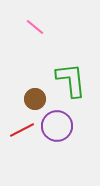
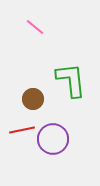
brown circle: moved 2 px left
purple circle: moved 4 px left, 13 px down
red line: rotated 15 degrees clockwise
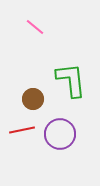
purple circle: moved 7 px right, 5 px up
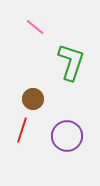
green L-shape: moved 18 px up; rotated 24 degrees clockwise
red line: rotated 60 degrees counterclockwise
purple circle: moved 7 px right, 2 px down
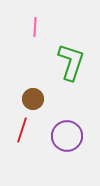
pink line: rotated 54 degrees clockwise
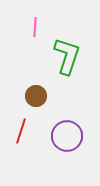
green L-shape: moved 4 px left, 6 px up
brown circle: moved 3 px right, 3 px up
red line: moved 1 px left, 1 px down
